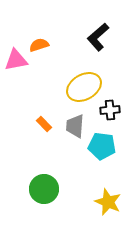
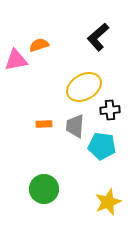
orange rectangle: rotated 49 degrees counterclockwise
yellow star: rotated 28 degrees clockwise
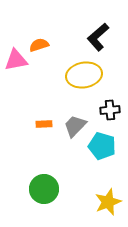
yellow ellipse: moved 12 px up; rotated 20 degrees clockwise
gray trapezoid: rotated 40 degrees clockwise
cyan pentagon: rotated 8 degrees clockwise
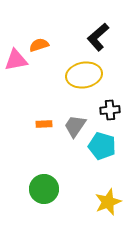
gray trapezoid: rotated 10 degrees counterclockwise
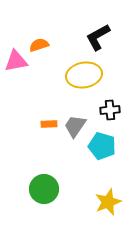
black L-shape: rotated 12 degrees clockwise
pink triangle: moved 1 px down
orange rectangle: moved 5 px right
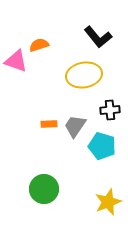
black L-shape: rotated 100 degrees counterclockwise
pink triangle: rotated 30 degrees clockwise
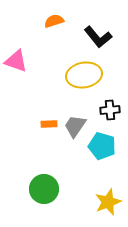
orange semicircle: moved 15 px right, 24 px up
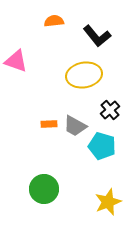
orange semicircle: rotated 12 degrees clockwise
black L-shape: moved 1 px left, 1 px up
black cross: rotated 36 degrees counterclockwise
gray trapezoid: rotated 95 degrees counterclockwise
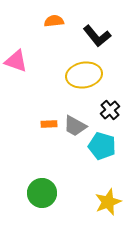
green circle: moved 2 px left, 4 px down
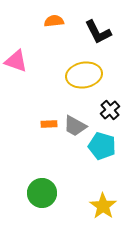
black L-shape: moved 1 px right, 4 px up; rotated 12 degrees clockwise
yellow star: moved 5 px left, 4 px down; rotated 16 degrees counterclockwise
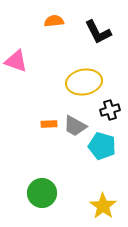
yellow ellipse: moved 7 px down
black cross: rotated 24 degrees clockwise
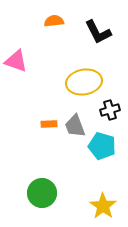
gray trapezoid: rotated 40 degrees clockwise
